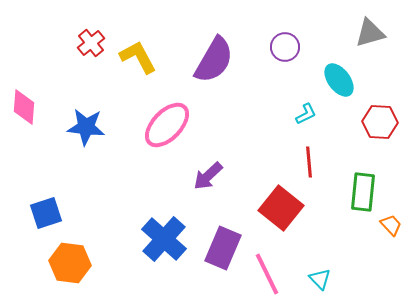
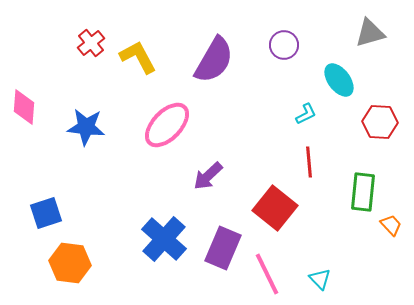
purple circle: moved 1 px left, 2 px up
red square: moved 6 px left
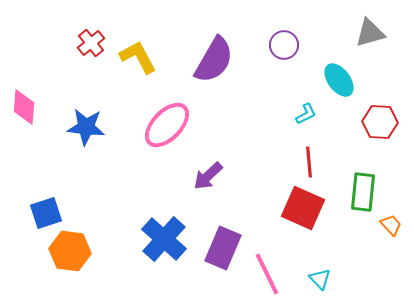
red square: moved 28 px right; rotated 15 degrees counterclockwise
orange hexagon: moved 12 px up
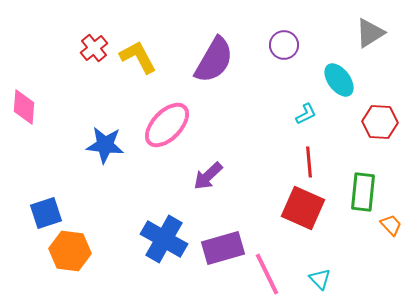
gray triangle: rotated 16 degrees counterclockwise
red cross: moved 3 px right, 5 px down
blue star: moved 19 px right, 18 px down
blue cross: rotated 12 degrees counterclockwise
purple rectangle: rotated 51 degrees clockwise
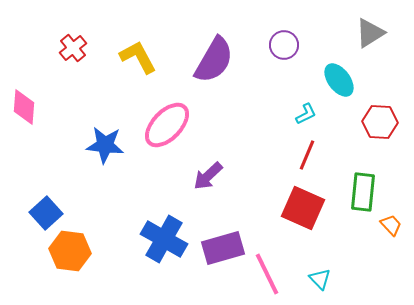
red cross: moved 21 px left
red line: moved 2 px left, 7 px up; rotated 28 degrees clockwise
blue square: rotated 24 degrees counterclockwise
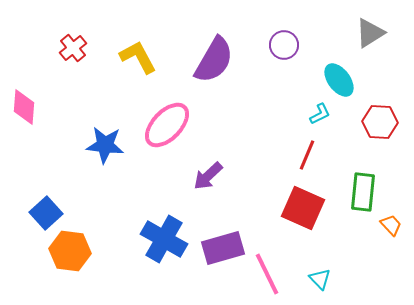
cyan L-shape: moved 14 px right
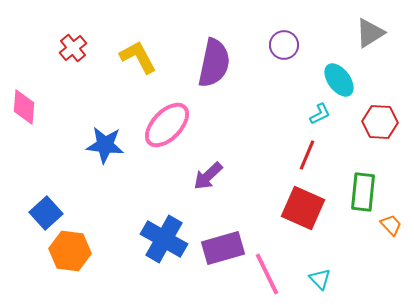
purple semicircle: moved 3 px down; rotated 18 degrees counterclockwise
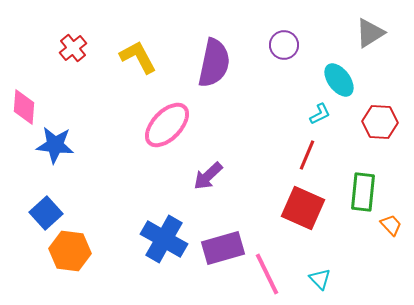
blue star: moved 50 px left
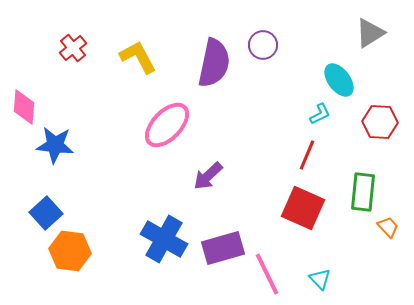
purple circle: moved 21 px left
orange trapezoid: moved 3 px left, 2 px down
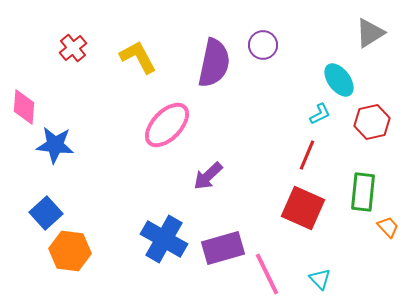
red hexagon: moved 8 px left; rotated 16 degrees counterclockwise
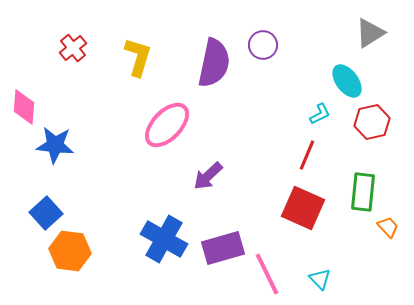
yellow L-shape: rotated 45 degrees clockwise
cyan ellipse: moved 8 px right, 1 px down
